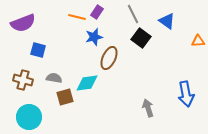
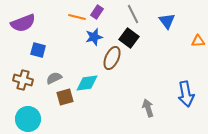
blue triangle: rotated 18 degrees clockwise
black square: moved 12 px left
brown ellipse: moved 3 px right
gray semicircle: rotated 35 degrees counterclockwise
cyan circle: moved 1 px left, 2 px down
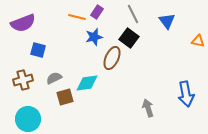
orange triangle: rotated 16 degrees clockwise
brown cross: rotated 30 degrees counterclockwise
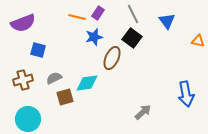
purple rectangle: moved 1 px right, 1 px down
black square: moved 3 px right
gray arrow: moved 5 px left, 4 px down; rotated 66 degrees clockwise
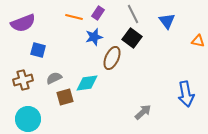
orange line: moved 3 px left
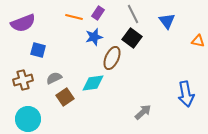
cyan diamond: moved 6 px right
brown square: rotated 18 degrees counterclockwise
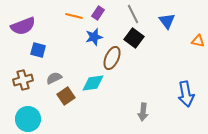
orange line: moved 1 px up
purple semicircle: moved 3 px down
black square: moved 2 px right
brown square: moved 1 px right, 1 px up
gray arrow: rotated 138 degrees clockwise
